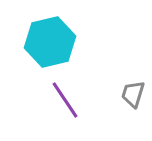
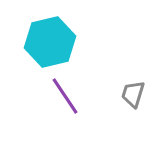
purple line: moved 4 px up
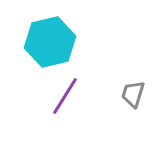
purple line: rotated 66 degrees clockwise
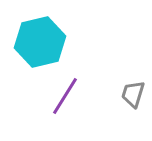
cyan hexagon: moved 10 px left
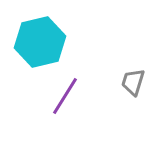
gray trapezoid: moved 12 px up
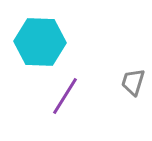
cyan hexagon: rotated 15 degrees clockwise
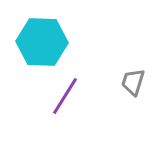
cyan hexagon: moved 2 px right
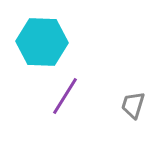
gray trapezoid: moved 23 px down
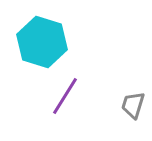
cyan hexagon: rotated 15 degrees clockwise
